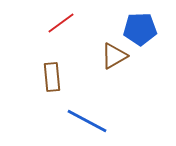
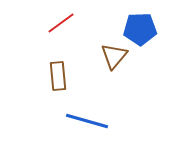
brown triangle: rotated 20 degrees counterclockwise
brown rectangle: moved 6 px right, 1 px up
blue line: rotated 12 degrees counterclockwise
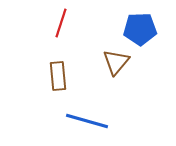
red line: rotated 36 degrees counterclockwise
brown triangle: moved 2 px right, 6 px down
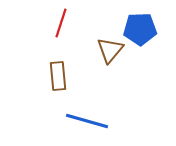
brown triangle: moved 6 px left, 12 px up
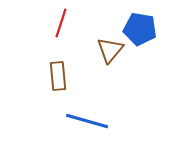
blue pentagon: rotated 12 degrees clockwise
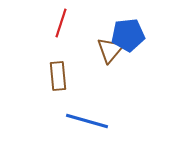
blue pentagon: moved 12 px left, 6 px down; rotated 16 degrees counterclockwise
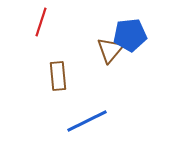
red line: moved 20 px left, 1 px up
blue pentagon: moved 2 px right
blue line: rotated 42 degrees counterclockwise
